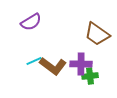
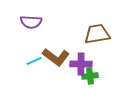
purple semicircle: rotated 35 degrees clockwise
brown trapezoid: rotated 136 degrees clockwise
brown L-shape: moved 3 px right, 9 px up
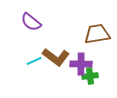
purple semicircle: rotated 35 degrees clockwise
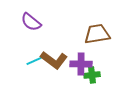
brown L-shape: moved 2 px left, 3 px down
green cross: moved 2 px right, 1 px up
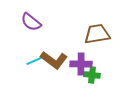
green cross: rotated 14 degrees clockwise
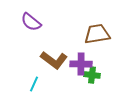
cyan line: moved 23 px down; rotated 42 degrees counterclockwise
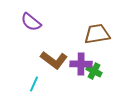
green cross: moved 2 px right, 4 px up; rotated 21 degrees clockwise
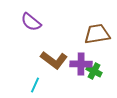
cyan line: moved 1 px right, 1 px down
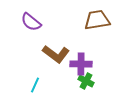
brown trapezoid: moved 14 px up
brown L-shape: moved 2 px right, 6 px up
green cross: moved 8 px left, 10 px down
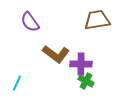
purple semicircle: moved 1 px left; rotated 15 degrees clockwise
cyan line: moved 18 px left, 2 px up
